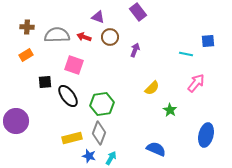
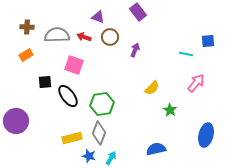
blue semicircle: rotated 36 degrees counterclockwise
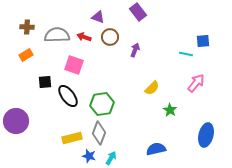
blue square: moved 5 px left
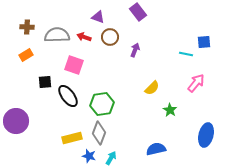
blue square: moved 1 px right, 1 px down
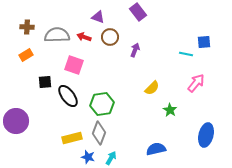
blue star: moved 1 px left, 1 px down
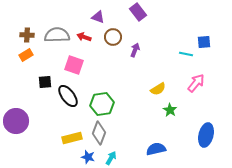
brown cross: moved 8 px down
brown circle: moved 3 px right
yellow semicircle: moved 6 px right, 1 px down; rotated 14 degrees clockwise
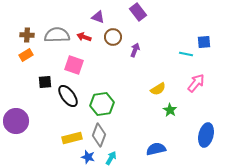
gray diamond: moved 2 px down
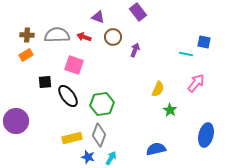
blue square: rotated 16 degrees clockwise
yellow semicircle: rotated 35 degrees counterclockwise
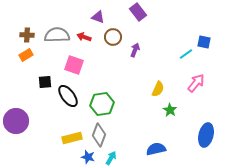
cyan line: rotated 48 degrees counterclockwise
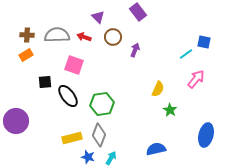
purple triangle: rotated 24 degrees clockwise
pink arrow: moved 4 px up
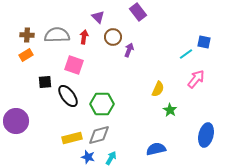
red arrow: rotated 80 degrees clockwise
purple arrow: moved 6 px left
green hexagon: rotated 10 degrees clockwise
gray diamond: rotated 55 degrees clockwise
